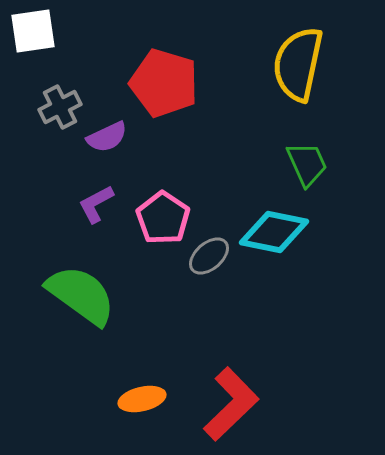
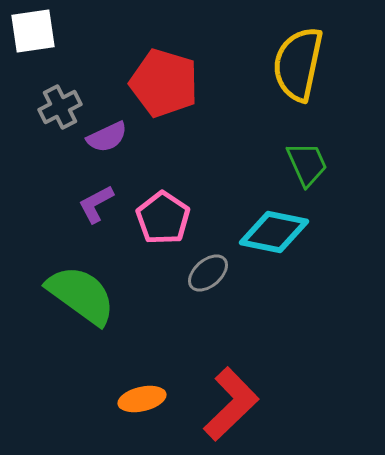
gray ellipse: moved 1 px left, 17 px down
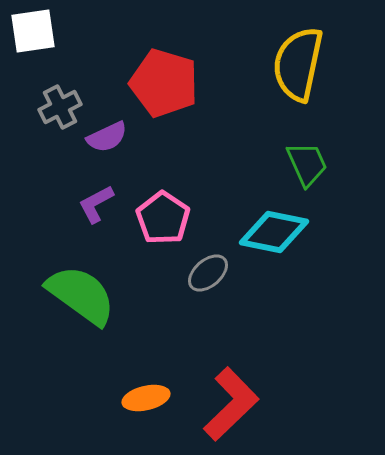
orange ellipse: moved 4 px right, 1 px up
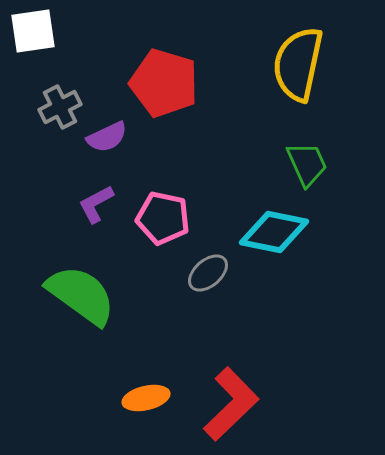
pink pentagon: rotated 22 degrees counterclockwise
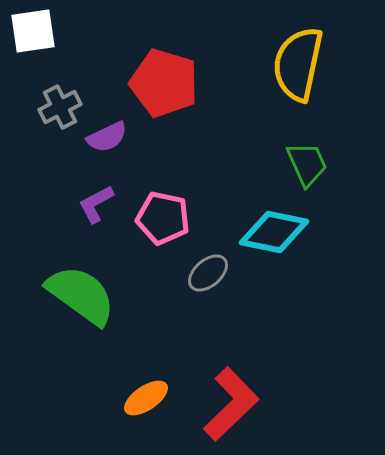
orange ellipse: rotated 21 degrees counterclockwise
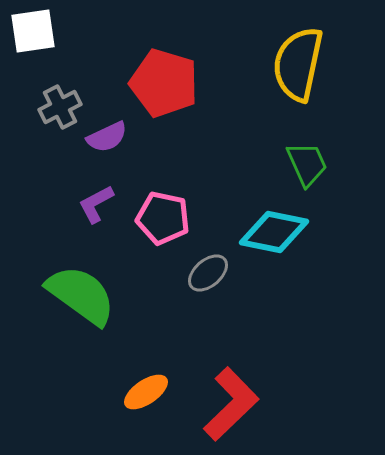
orange ellipse: moved 6 px up
